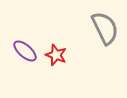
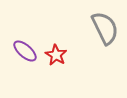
red star: rotated 10 degrees clockwise
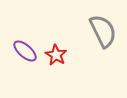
gray semicircle: moved 2 px left, 3 px down
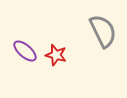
red star: rotated 15 degrees counterclockwise
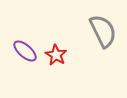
red star: rotated 15 degrees clockwise
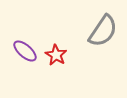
gray semicircle: rotated 60 degrees clockwise
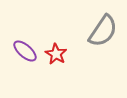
red star: moved 1 px up
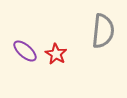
gray semicircle: rotated 28 degrees counterclockwise
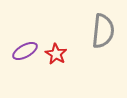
purple ellipse: rotated 70 degrees counterclockwise
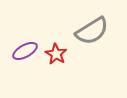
gray semicircle: moved 11 px left; rotated 52 degrees clockwise
